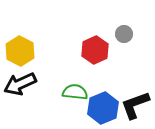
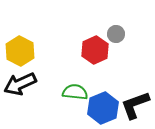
gray circle: moved 8 px left
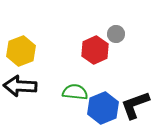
yellow hexagon: moved 1 px right; rotated 12 degrees clockwise
black arrow: moved 2 px down; rotated 28 degrees clockwise
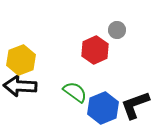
gray circle: moved 1 px right, 4 px up
yellow hexagon: moved 9 px down
green semicircle: rotated 30 degrees clockwise
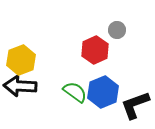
blue hexagon: moved 16 px up
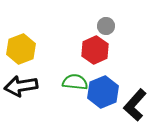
gray circle: moved 11 px left, 4 px up
yellow hexagon: moved 11 px up
black arrow: moved 1 px right; rotated 12 degrees counterclockwise
green semicircle: moved 10 px up; rotated 30 degrees counterclockwise
black L-shape: rotated 28 degrees counterclockwise
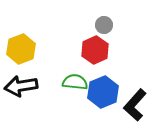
gray circle: moved 2 px left, 1 px up
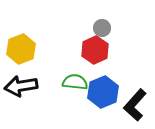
gray circle: moved 2 px left, 3 px down
